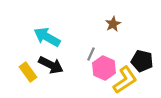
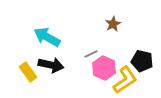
gray line: rotated 40 degrees clockwise
black arrow: rotated 15 degrees counterclockwise
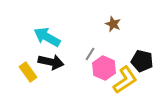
brown star: rotated 21 degrees counterclockwise
gray line: moved 1 px left; rotated 32 degrees counterclockwise
black arrow: moved 3 px up
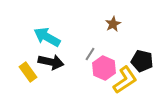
brown star: rotated 21 degrees clockwise
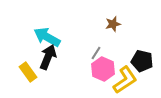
brown star: rotated 14 degrees clockwise
gray line: moved 6 px right, 1 px up
black arrow: moved 3 px left, 5 px up; rotated 80 degrees counterclockwise
pink hexagon: moved 1 px left, 1 px down
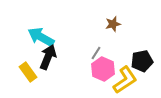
cyan arrow: moved 6 px left
black pentagon: rotated 25 degrees counterclockwise
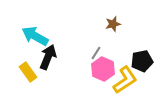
cyan arrow: moved 6 px left, 1 px up
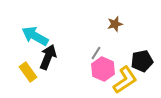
brown star: moved 2 px right
